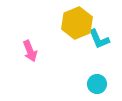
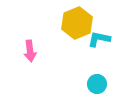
cyan L-shape: rotated 125 degrees clockwise
pink arrow: rotated 15 degrees clockwise
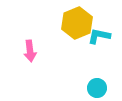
cyan L-shape: moved 3 px up
cyan circle: moved 4 px down
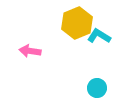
cyan L-shape: rotated 20 degrees clockwise
pink arrow: rotated 105 degrees clockwise
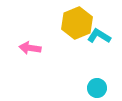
pink arrow: moved 3 px up
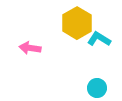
yellow hexagon: rotated 8 degrees counterclockwise
cyan L-shape: moved 3 px down
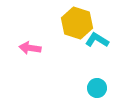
yellow hexagon: rotated 12 degrees counterclockwise
cyan L-shape: moved 2 px left, 1 px down
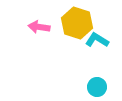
pink arrow: moved 9 px right, 21 px up
cyan circle: moved 1 px up
